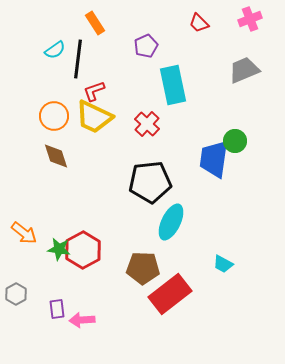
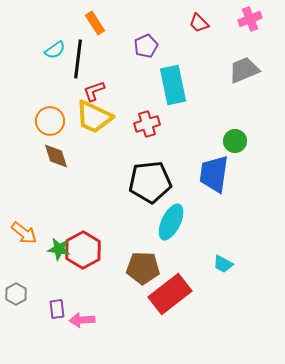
orange circle: moved 4 px left, 5 px down
red cross: rotated 30 degrees clockwise
blue trapezoid: moved 15 px down
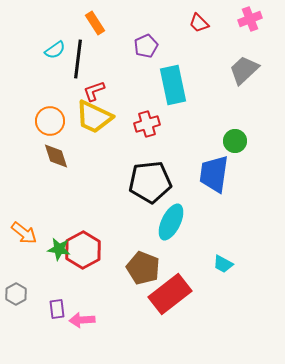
gray trapezoid: rotated 20 degrees counterclockwise
brown pentagon: rotated 20 degrees clockwise
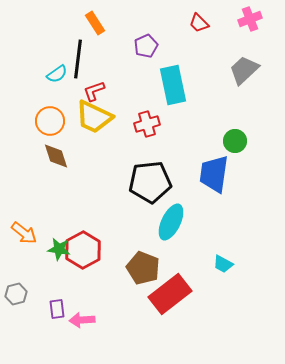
cyan semicircle: moved 2 px right, 24 px down
gray hexagon: rotated 15 degrees clockwise
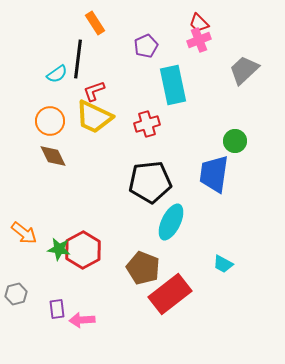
pink cross: moved 51 px left, 21 px down
brown diamond: moved 3 px left; rotated 8 degrees counterclockwise
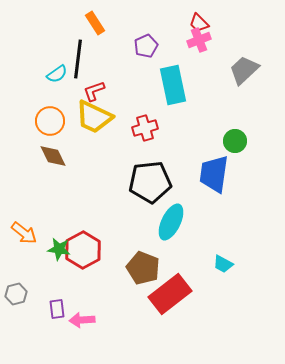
red cross: moved 2 px left, 4 px down
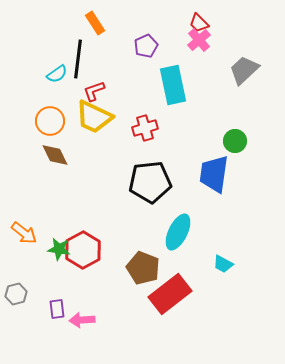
pink cross: rotated 20 degrees counterclockwise
brown diamond: moved 2 px right, 1 px up
cyan ellipse: moved 7 px right, 10 px down
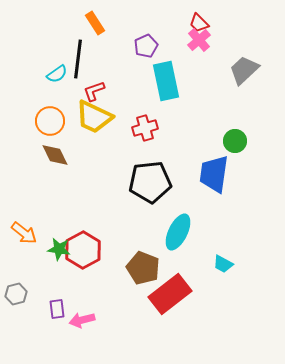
cyan rectangle: moved 7 px left, 4 px up
pink arrow: rotated 10 degrees counterclockwise
